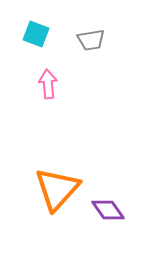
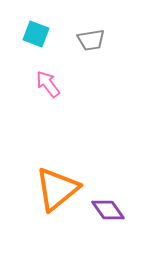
pink arrow: rotated 32 degrees counterclockwise
orange triangle: rotated 9 degrees clockwise
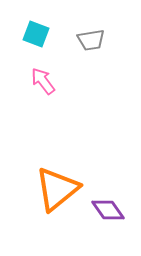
pink arrow: moved 5 px left, 3 px up
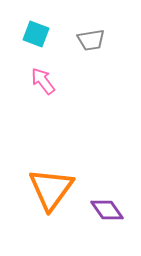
orange triangle: moved 6 px left; rotated 15 degrees counterclockwise
purple diamond: moved 1 px left
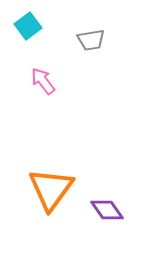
cyan square: moved 8 px left, 8 px up; rotated 32 degrees clockwise
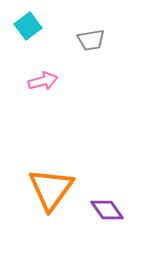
pink arrow: rotated 112 degrees clockwise
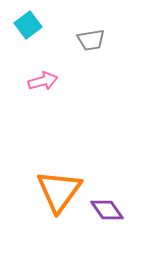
cyan square: moved 1 px up
orange triangle: moved 8 px right, 2 px down
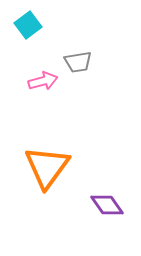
gray trapezoid: moved 13 px left, 22 px down
orange triangle: moved 12 px left, 24 px up
purple diamond: moved 5 px up
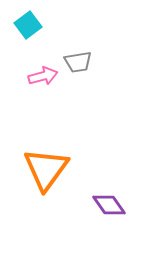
pink arrow: moved 5 px up
orange triangle: moved 1 px left, 2 px down
purple diamond: moved 2 px right
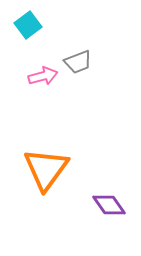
gray trapezoid: rotated 12 degrees counterclockwise
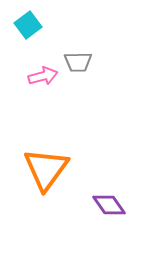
gray trapezoid: rotated 20 degrees clockwise
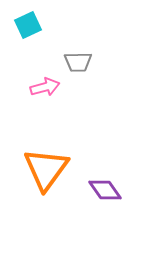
cyan square: rotated 12 degrees clockwise
pink arrow: moved 2 px right, 11 px down
purple diamond: moved 4 px left, 15 px up
